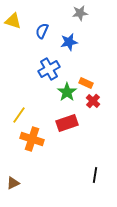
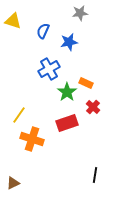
blue semicircle: moved 1 px right
red cross: moved 6 px down
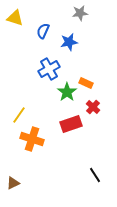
yellow triangle: moved 2 px right, 3 px up
red rectangle: moved 4 px right, 1 px down
black line: rotated 42 degrees counterclockwise
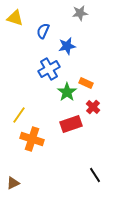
blue star: moved 2 px left, 4 px down
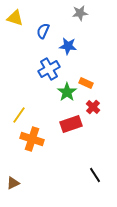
blue star: moved 1 px right; rotated 18 degrees clockwise
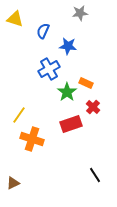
yellow triangle: moved 1 px down
